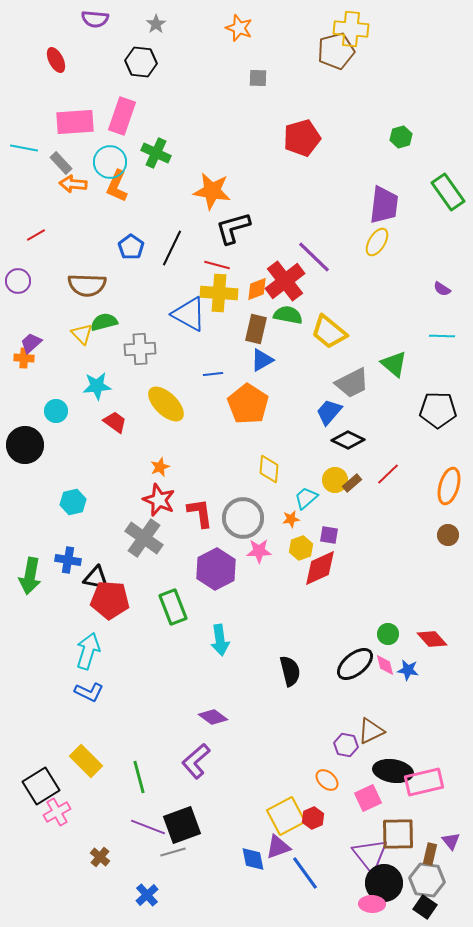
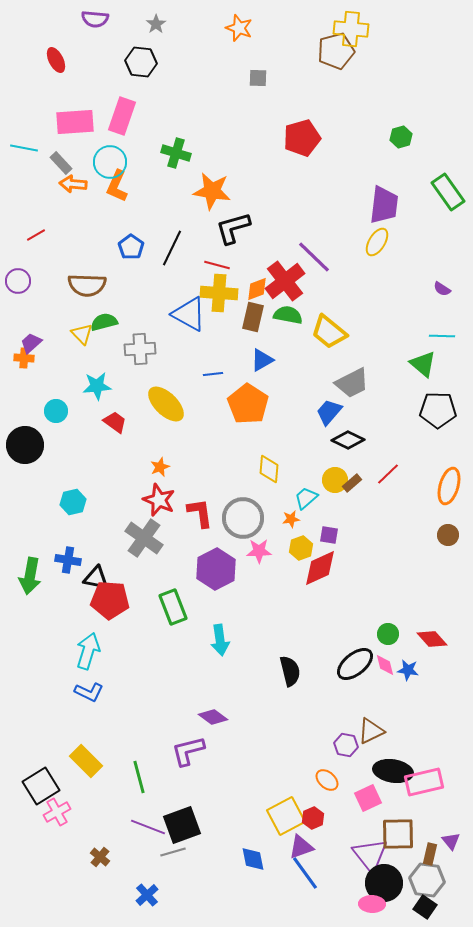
green cross at (156, 153): moved 20 px right; rotated 8 degrees counterclockwise
brown rectangle at (256, 329): moved 3 px left, 12 px up
green triangle at (394, 364): moved 29 px right
purple L-shape at (196, 761): moved 8 px left, 10 px up; rotated 27 degrees clockwise
purple triangle at (278, 847): moved 23 px right
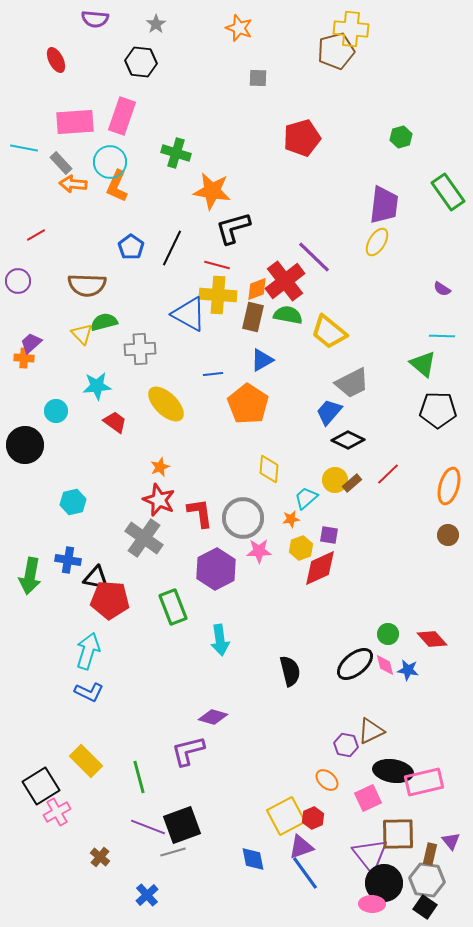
yellow cross at (219, 293): moved 1 px left, 2 px down
purple diamond at (213, 717): rotated 20 degrees counterclockwise
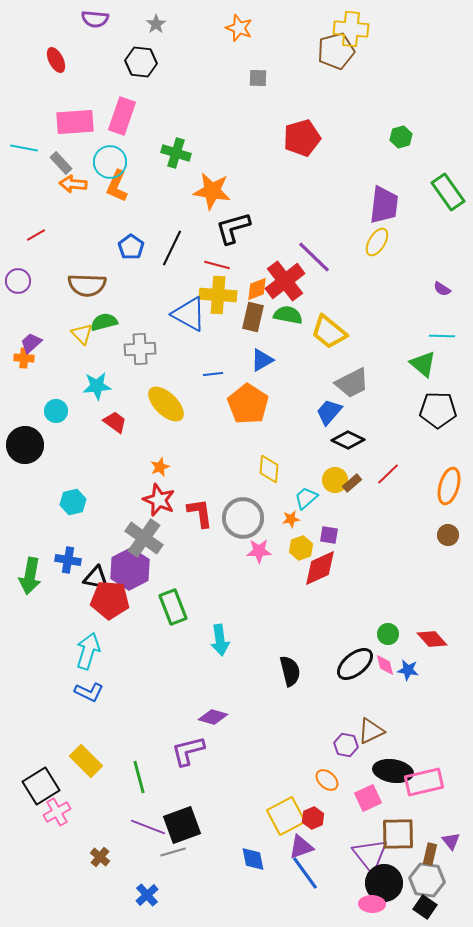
purple hexagon at (216, 569): moved 86 px left
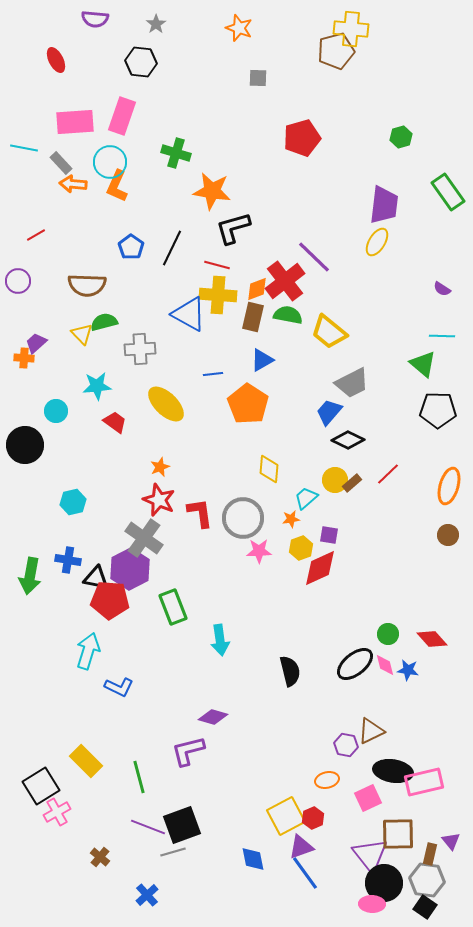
purple trapezoid at (31, 343): moved 5 px right
blue L-shape at (89, 692): moved 30 px right, 5 px up
orange ellipse at (327, 780): rotated 55 degrees counterclockwise
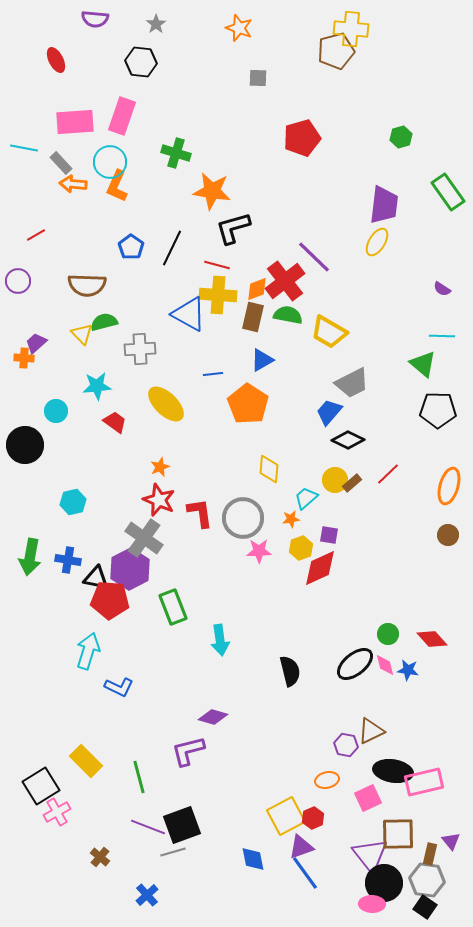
yellow trapezoid at (329, 332): rotated 9 degrees counterclockwise
green arrow at (30, 576): moved 19 px up
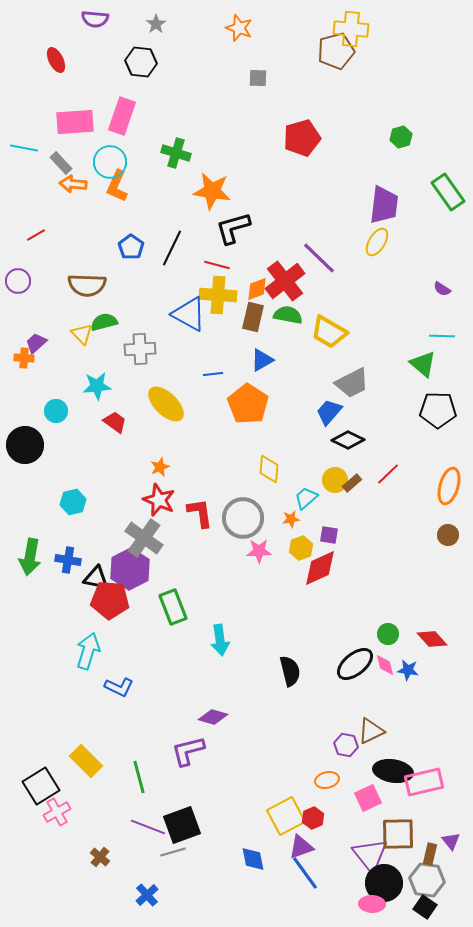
purple line at (314, 257): moved 5 px right, 1 px down
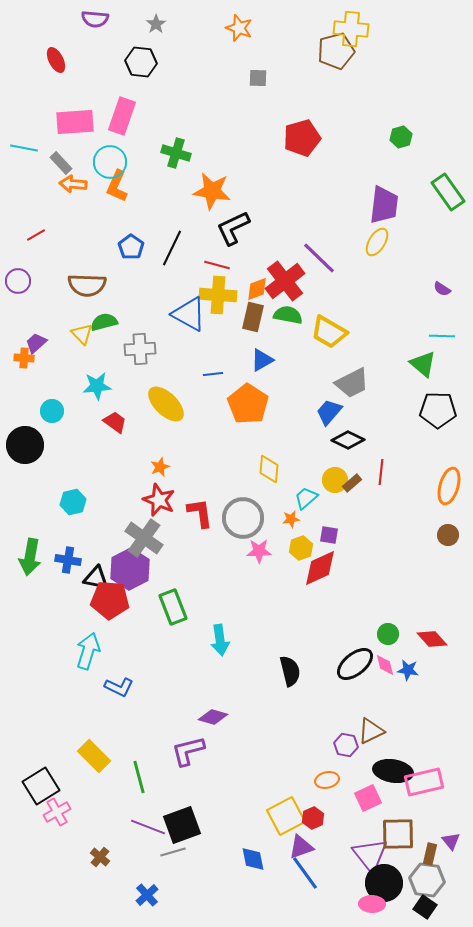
black L-shape at (233, 228): rotated 9 degrees counterclockwise
cyan circle at (56, 411): moved 4 px left
red line at (388, 474): moved 7 px left, 2 px up; rotated 40 degrees counterclockwise
yellow rectangle at (86, 761): moved 8 px right, 5 px up
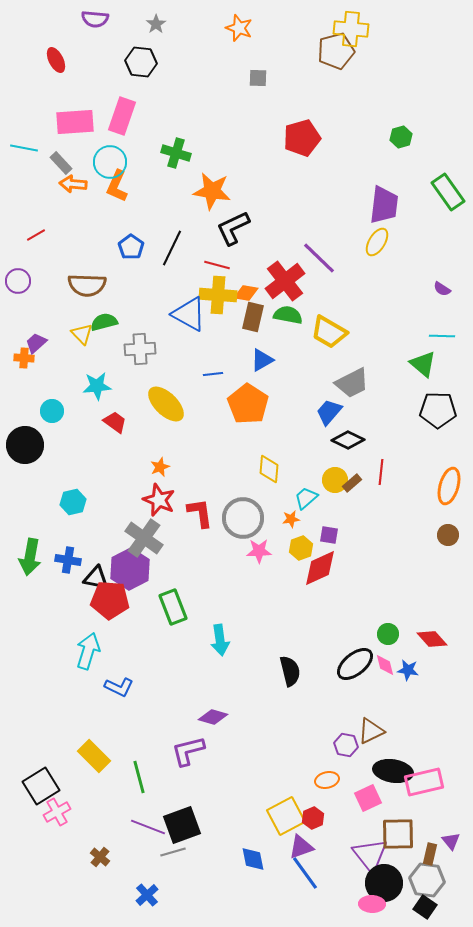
orange diamond at (257, 289): moved 11 px left, 4 px down; rotated 30 degrees clockwise
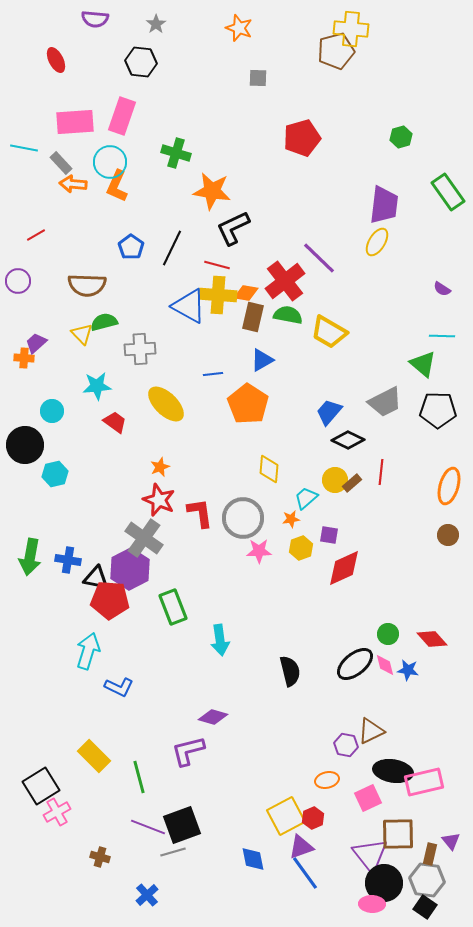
blue triangle at (189, 314): moved 8 px up
gray trapezoid at (352, 383): moved 33 px right, 19 px down
cyan hexagon at (73, 502): moved 18 px left, 28 px up
red diamond at (320, 568): moved 24 px right
brown cross at (100, 857): rotated 24 degrees counterclockwise
